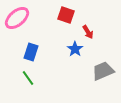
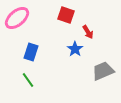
green line: moved 2 px down
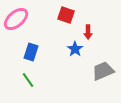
pink ellipse: moved 1 px left, 1 px down
red arrow: rotated 32 degrees clockwise
